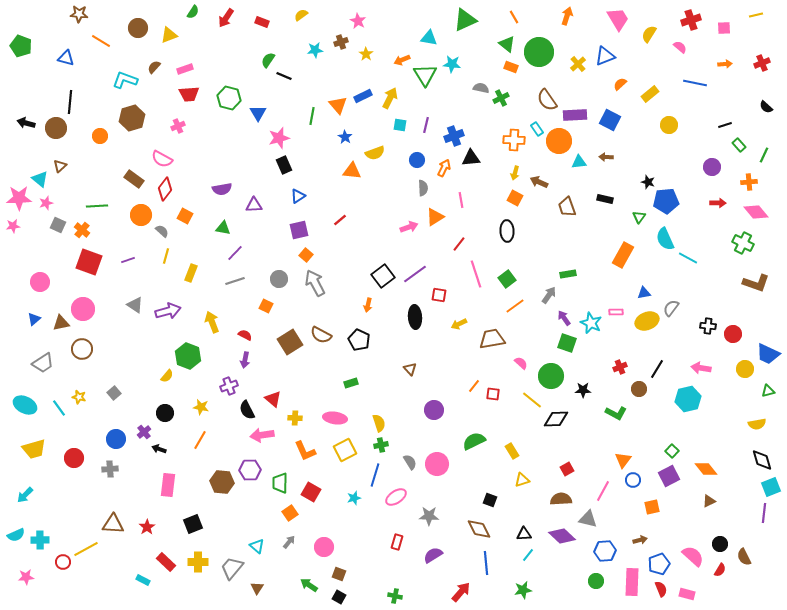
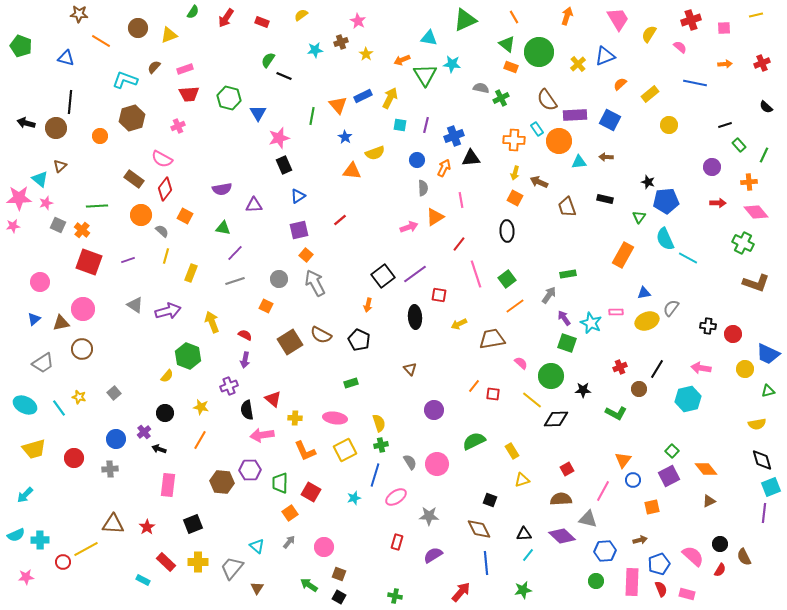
black semicircle at (247, 410): rotated 18 degrees clockwise
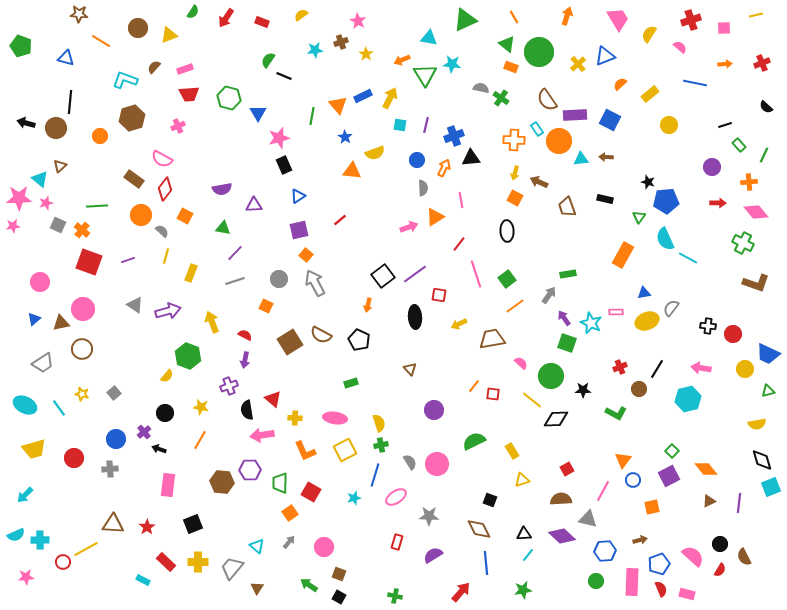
green cross at (501, 98): rotated 28 degrees counterclockwise
cyan triangle at (579, 162): moved 2 px right, 3 px up
yellow star at (79, 397): moved 3 px right, 3 px up
purple line at (764, 513): moved 25 px left, 10 px up
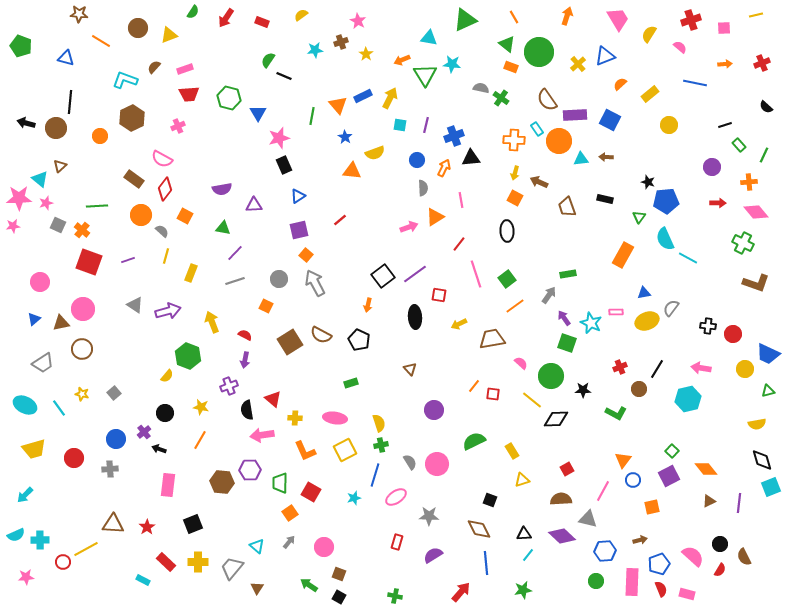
brown hexagon at (132, 118): rotated 10 degrees counterclockwise
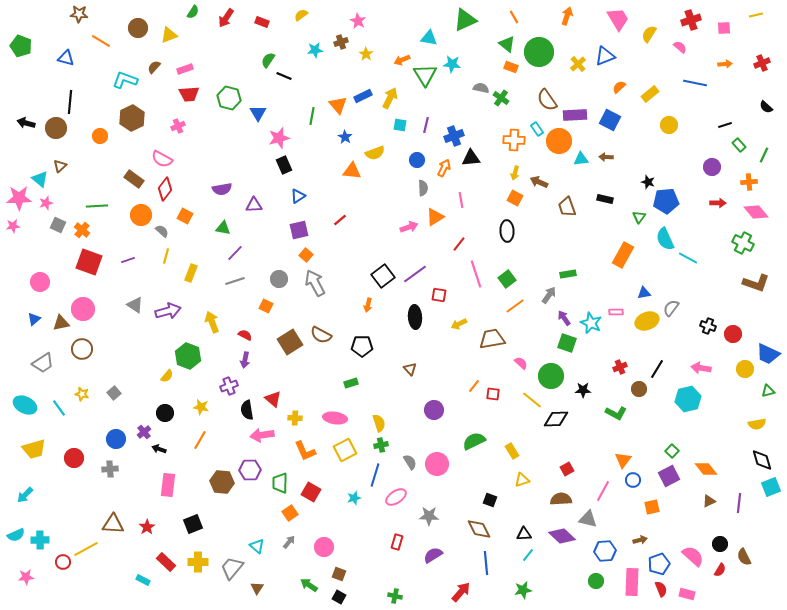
orange semicircle at (620, 84): moved 1 px left, 3 px down
black cross at (708, 326): rotated 14 degrees clockwise
black pentagon at (359, 340): moved 3 px right, 6 px down; rotated 25 degrees counterclockwise
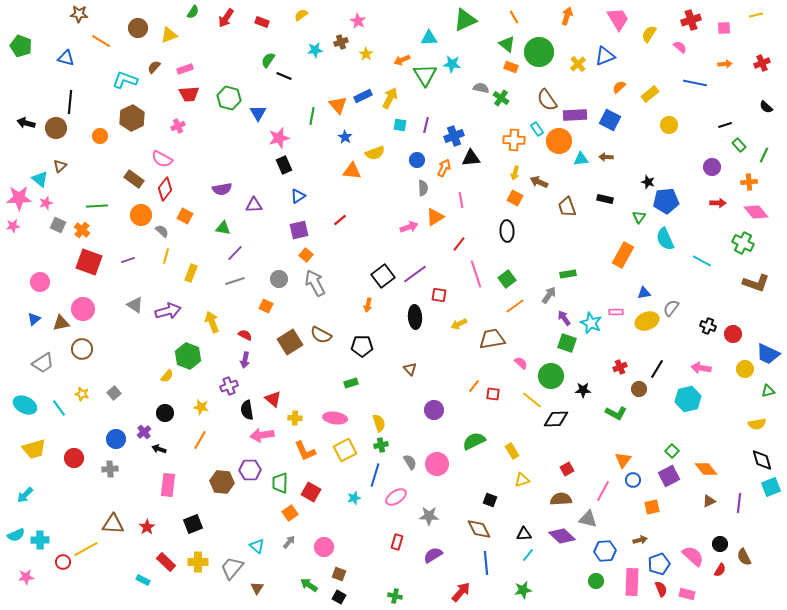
cyan triangle at (429, 38): rotated 12 degrees counterclockwise
cyan line at (688, 258): moved 14 px right, 3 px down
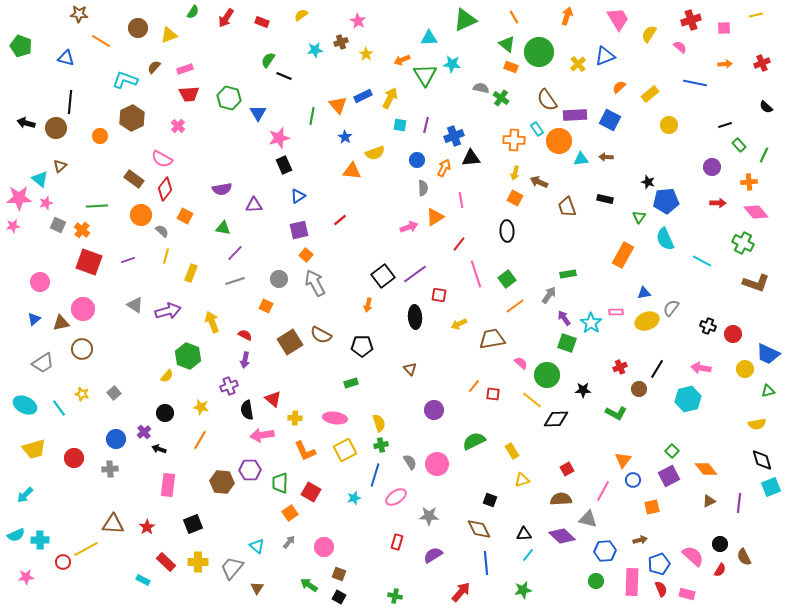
pink cross at (178, 126): rotated 24 degrees counterclockwise
cyan star at (591, 323): rotated 10 degrees clockwise
green circle at (551, 376): moved 4 px left, 1 px up
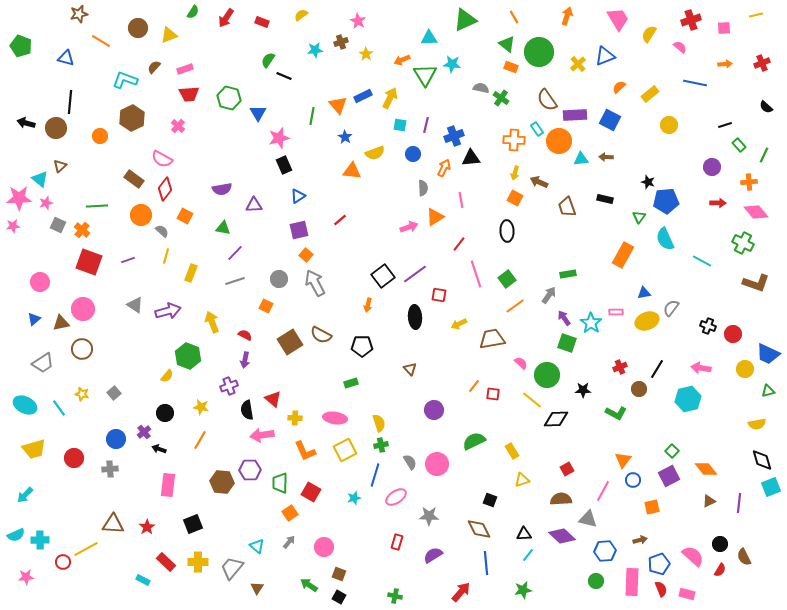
brown star at (79, 14): rotated 18 degrees counterclockwise
blue circle at (417, 160): moved 4 px left, 6 px up
